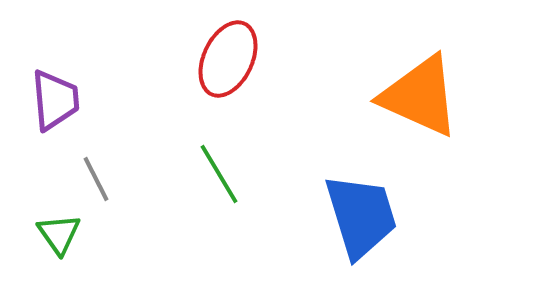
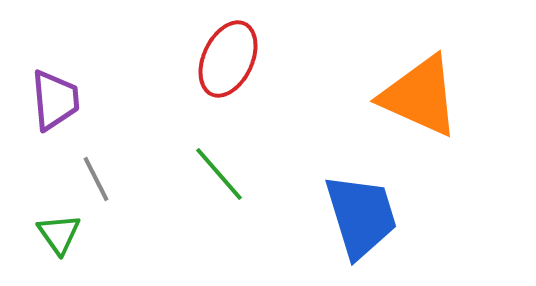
green line: rotated 10 degrees counterclockwise
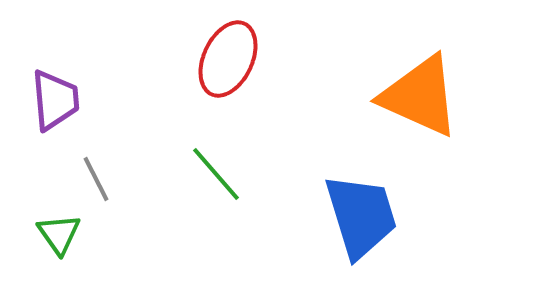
green line: moved 3 px left
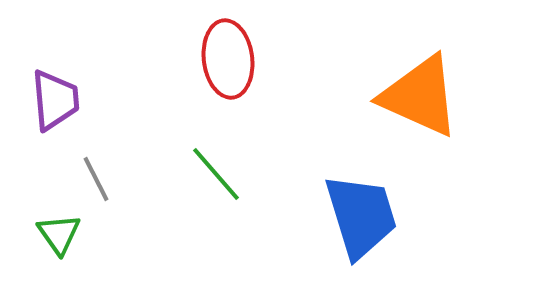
red ellipse: rotated 32 degrees counterclockwise
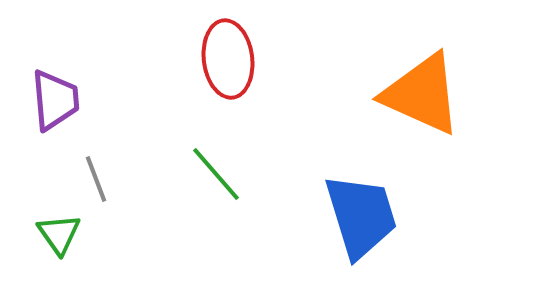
orange triangle: moved 2 px right, 2 px up
gray line: rotated 6 degrees clockwise
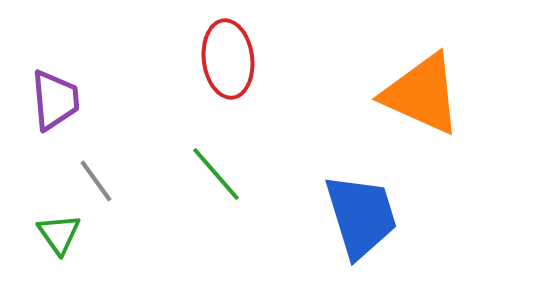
gray line: moved 2 px down; rotated 15 degrees counterclockwise
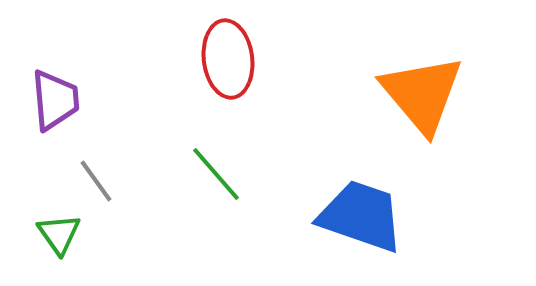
orange triangle: rotated 26 degrees clockwise
blue trapezoid: rotated 54 degrees counterclockwise
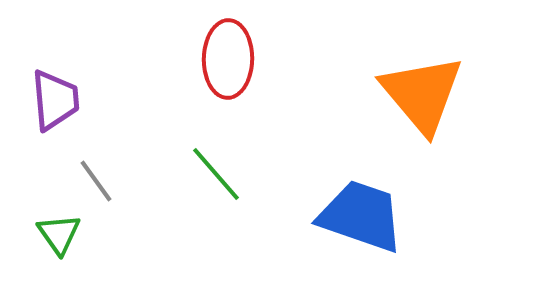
red ellipse: rotated 8 degrees clockwise
